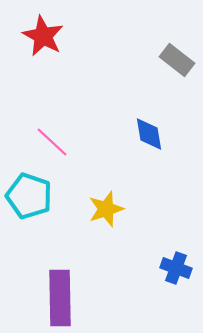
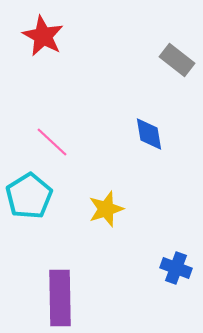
cyan pentagon: rotated 21 degrees clockwise
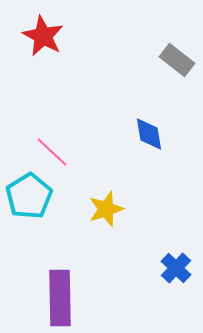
pink line: moved 10 px down
blue cross: rotated 24 degrees clockwise
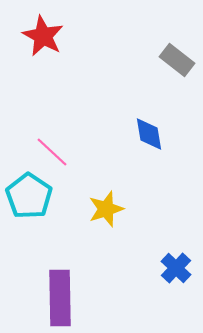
cyan pentagon: rotated 6 degrees counterclockwise
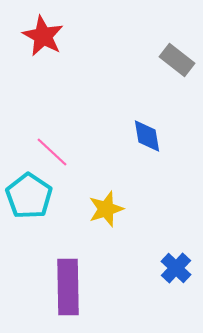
blue diamond: moved 2 px left, 2 px down
purple rectangle: moved 8 px right, 11 px up
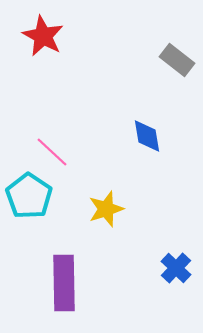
purple rectangle: moved 4 px left, 4 px up
